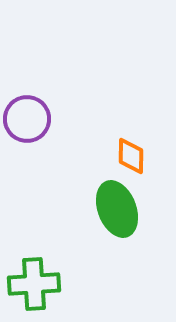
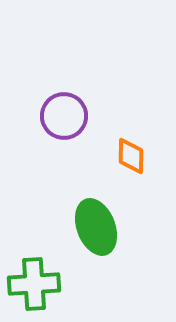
purple circle: moved 37 px right, 3 px up
green ellipse: moved 21 px left, 18 px down
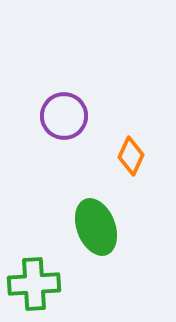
orange diamond: rotated 24 degrees clockwise
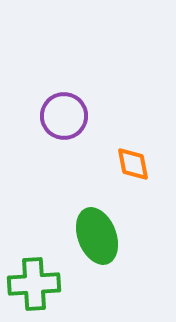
orange diamond: moved 2 px right, 8 px down; rotated 36 degrees counterclockwise
green ellipse: moved 1 px right, 9 px down
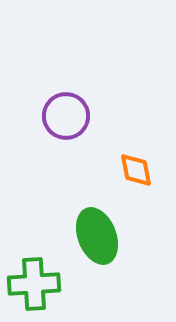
purple circle: moved 2 px right
orange diamond: moved 3 px right, 6 px down
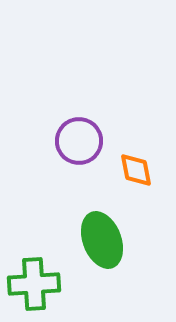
purple circle: moved 13 px right, 25 px down
green ellipse: moved 5 px right, 4 px down
